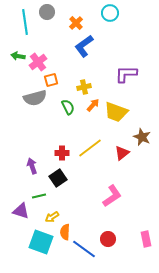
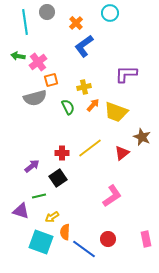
purple arrow: rotated 70 degrees clockwise
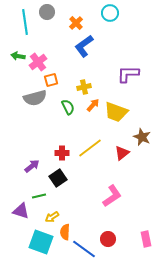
purple L-shape: moved 2 px right
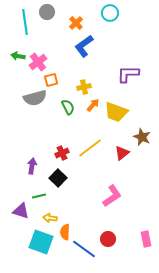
red cross: rotated 24 degrees counterclockwise
purple arrow: rotated 42 degrees counterclockwise
black square: rotated 12 degrees counterclockwise
yellow arrow: moved 2 px left, 1 px down; rotated 40 degrees clockwise
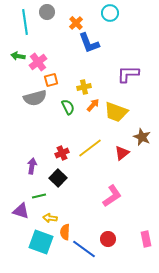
blue L-shape: moved 5 px right, 3 px up; rotated 75 degrees counterclockwise
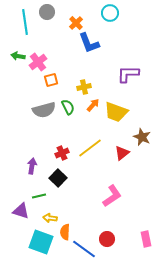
gray semicircle: moved 9 px right, 12 px down
red circle: moved 1 px left
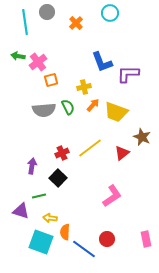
blue L-shape: moved 13 px right, 19 px down
gray semicircle: rotated 10 degrees clockwise
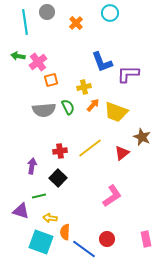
red cross: moved 2 px left, 2 px up; rotated 16 degrees clockwise
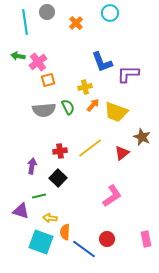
orange square: moved 3 px left
yellow cross: moved 1 px right
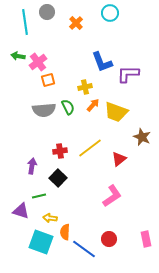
red triangle: moved 3 px left, 6 px down
red circle: moved 2 px right
